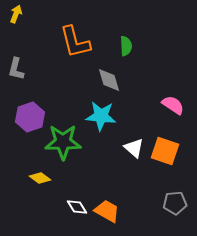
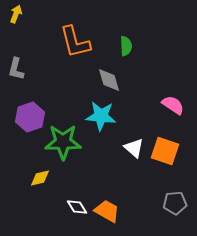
yellow diamond: rotated 50 degrees counterclockwise
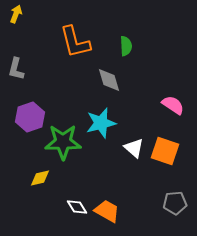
cyan star: moved 7 px down; rotated 20 degrees counterclockwise
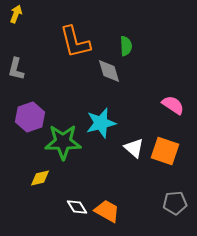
gray diamond: moved 9 px up
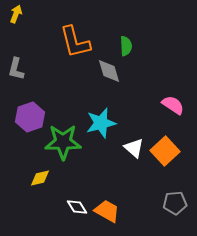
orange square: rotated 28 degrees clockwise
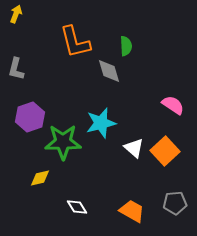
orange trapezoid: moved 25 px right
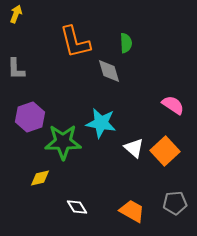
green semicircle: moved 3 px up
gray L-shape: rotated 15 degrees counterclockwise
cyan star: rotated 24 degrees clockwise
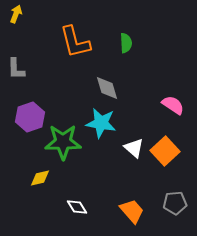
gray diamond: moved 2 px left, 17 px down
orange trapezoid: rotated 20 degrees clockwise
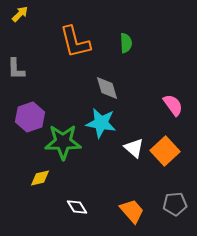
yellow arrow: moved 4 px right; rotated 24 degrees clockwise
pink semicircle: rotated 20 degrees clockwise
gray pentagon: moved 1 px down
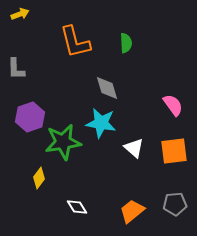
yellow arrow: rotated 24 degrees clockwise
green star: rotated 9 degrees counterclockwise
orange square: moved 9 px right; rotated 36 degrees clockwise
yellow diamond: moved 1 px left; rotated 40 degrees counterclockwise
orange trapezoid: rotated 88 degrees counterclockwise
